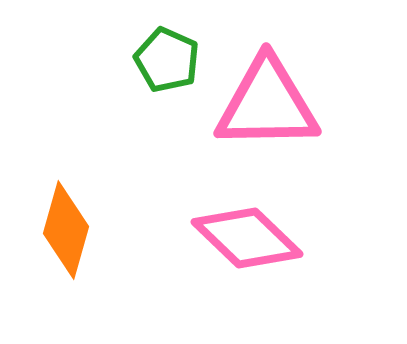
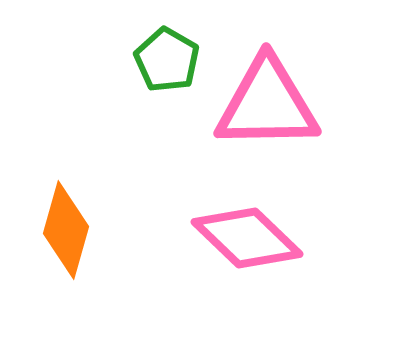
green pentagon: rotated 6 degrees clockwise
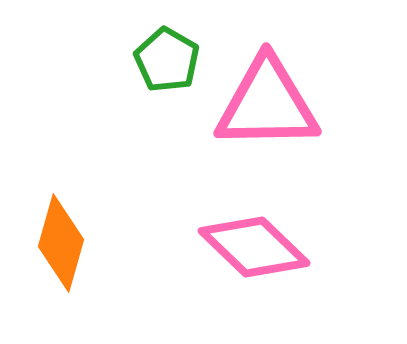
orange diamond: moved 5 px left, 13 px down
pink diamond: moved 7 px right, 9 px down
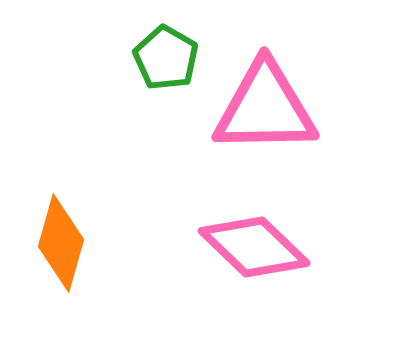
green pentagon: moved 1 px left, 2 px up
pink triangle: moved 2 px left, 4 px down
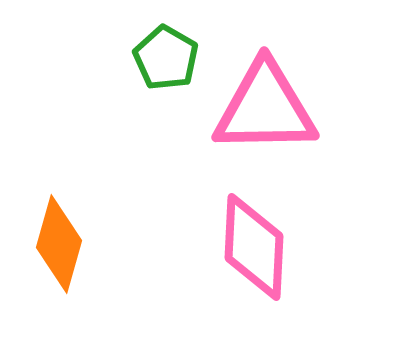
orange diamond: moved 2 px left, 1 px down
pink diamond: rotated 49 degrees clockwise
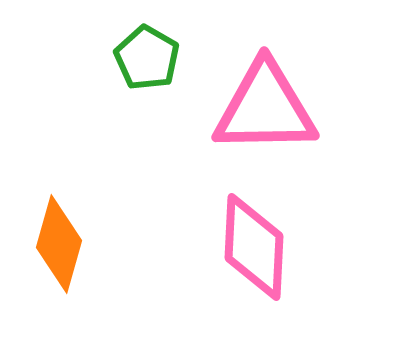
green pentagon: moved 19 px left
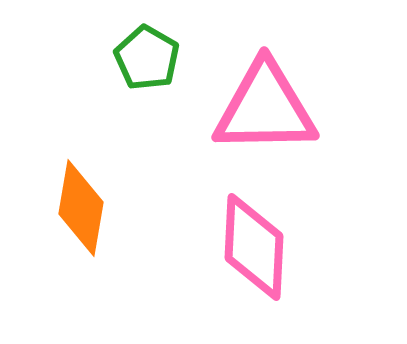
orange diamond: moved 22 px right, 36 px up; rotated 6 degrees counterclockwise
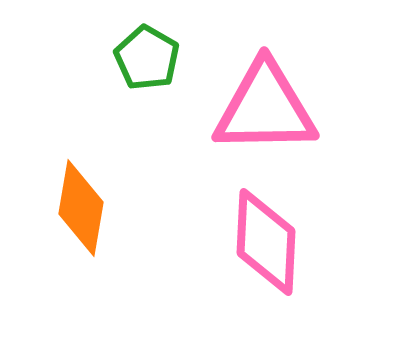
pink diamond: moved 12 px right, 5 px up
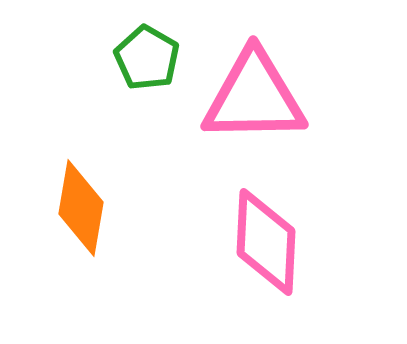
pink triangle: moved 11 px left, 11 px up
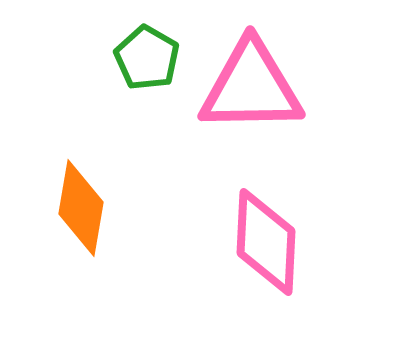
pink triangle: moved 3 px left, 10 px up
